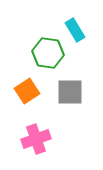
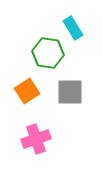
cyan rectangle: moved 2 px left, 2 px up
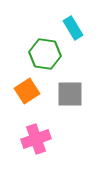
green hexagon: moved 3 px left, 1 px down
gray square: moved 2 px down
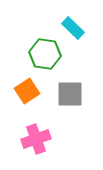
cyan rectangle: rotated 15 degrees counterclockwise
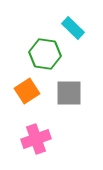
gray square: moved 1 px left, 1 px up
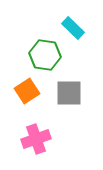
green hexagon: moved 1 px down
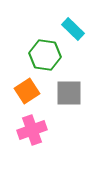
cyan rectangle: moved 1 px down
pink cross: moved 4 px left, 9 px up
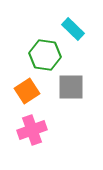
gray square: moved 2 px right, 6 px up
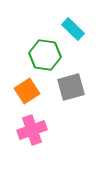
gray square: rotated 16 degrees counterclockwise
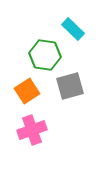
gray square: moved 1 px left, 1 px up
